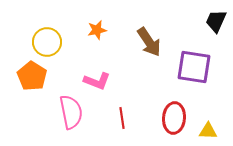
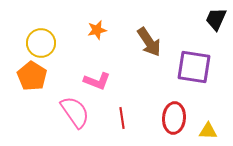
black trapezoid: moved 2 px up
yellow circle: moved 6 px left, 1 px down
pink semicircle: moved 4 px right; rotated 24 degrees counterclockwise
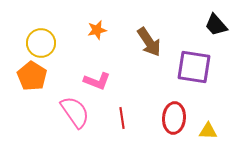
black trapezoid: moved 6 px down; rotated 65 degrees counterclockwise
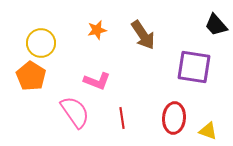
brown arrow: moved 6 px left, 7 px up
orange pentagon: moved 1 px left
yellow triangle: rotated 18 degrees clockwise
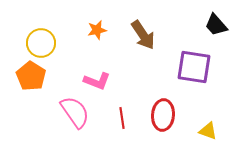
red ellipse: moved 11 px left, 3 px up
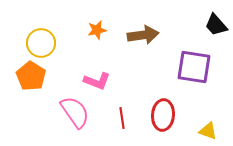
brown arrow: rotated 64 degrees counterclockwise
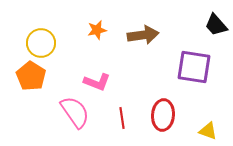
pink L-shape: moved 1 px down
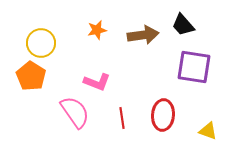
black trapezoid: moved 33 px left
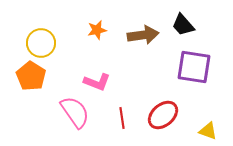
red ellipse: rotated 44 degrees clockwise
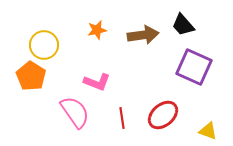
yellow circle: moved 3 px right, 2 px down
purple square: rotated 15 degrees clockwise
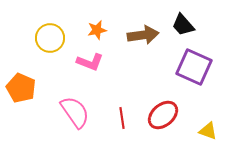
yellow circle: moved 6 px right, 7 px up
orange pentagon: moved 10 px left, 12 px down; rotated 8 degrees counterclockwise
pink L-shape: moved 7 px left, 20 px up
